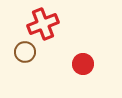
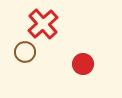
red cross: rotated 20 degrees counterclockwise
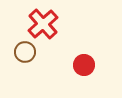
red circle: moved 1 px right, 1 px down
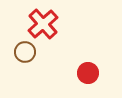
red circle: moved 4 px right, 8 px down
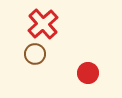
brown circle: moved 10 px right, 2 px down
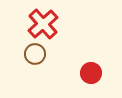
red circle: moved 3 px right
